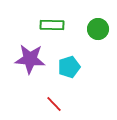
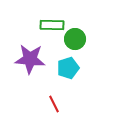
green circle: moved 23 px left, 10 px down
cyan pentagon: moved 1 px left, 1 px down
red line: rotated 18 degrees clockwise
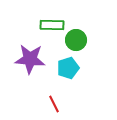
green circle: moved 1 px right, 1 px down
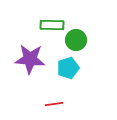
red line: rotated 72 degrees counterclockwise
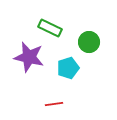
green rectangle: moved 2 px left, 3 px down; rotated 25 degrees clockwise
green circle: moved 13 px right, 2 px down
purple star: moved 1 px left, 2 px up; rotated 8 degrees clockwise
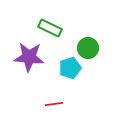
green circle: moved 1 px left, 6 px down
purple star: rotated 8 degrees counterclockwise
cyan pentagon: moved 2 px right
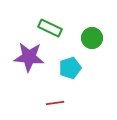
green circle: moved 4 px right, 10 px up
red line: moved 1 px right, 1 px up
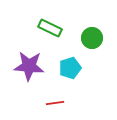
purple star: moved 9 px down
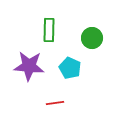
green rectangle: moved 1 px left, 2 px down; rotated 65 degrees clockwise
cyan pentagon: rotated 30 degrees counterclockwise
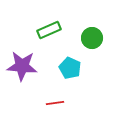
green rectangle: rotated 65 degrees clockwise
purple star: moved 7 px left
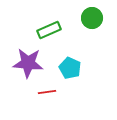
green circle: moved 20 px up
purple star: moved 6 px right, 3 px up
red line: moved 8 px left, 11 px up
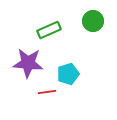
green circle: moved 1 px right, 3 px down
cyan pentagon: moved 2 px left, 6 px down; rotated 30 degrees clockwise
